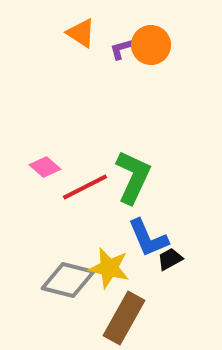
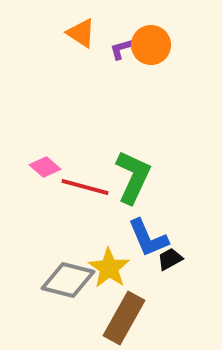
red line: rotated 42 degrees clockwise
yellow star: rotated 21 degrees clockwise
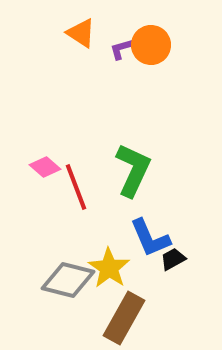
green L-shape: moved 7 px up
red line: moved 9 px left; rotated 54 degrees clockwise
blue L-shape: moved 2 px right
black trapezoid: moved 3 px right
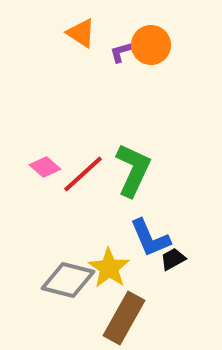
purple L-shape: moved 3 px down
red line: moved 7 px right, 13 px up; rotated 69 degrees clockwise
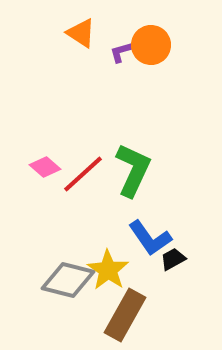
blue L-shape: rotated 12 degrees counterclockwise
yellow star: moved 1 px left, 2 px down
brown rectangle: moved 1 px right, 3 px up
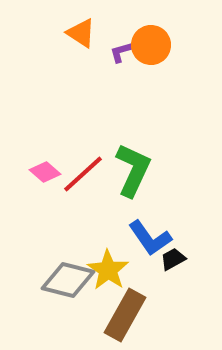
pink diamond: moved 5 px down
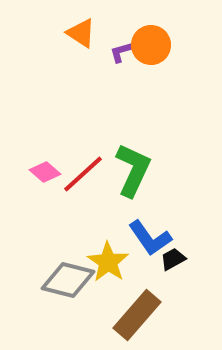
yellow star: moved 8 px up
brown rectangle: moved 12 px right; rotated 12 degrees clockwise
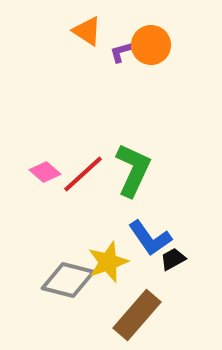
orange triangle: moved 6 px right, 2 px up
yellow star: rotated 18 degrees clockwise
